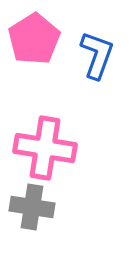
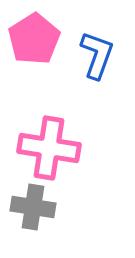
pink cross: moved 4 px right
gray cross: moved 1 px right
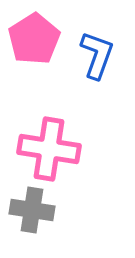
pink cross: moved 1 px down
gray cross: moved 1 px left, 3 px down
